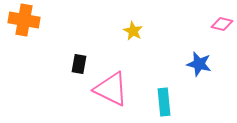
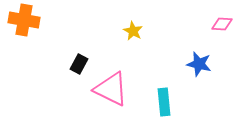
pink diamond: rotated 10 degrees counterclockwise
black rectangle: rotated 18 degrees clockwise
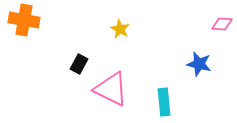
yellow star: moved 13 px left, 2 px up
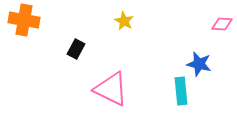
yellow star: moved 4 px right, 8 px up
black rectangle: moved 3 px left, 15 px up
cyan rectangle: moved 17 px right, 11 px up
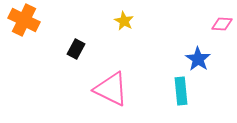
orange cross: rotated 16 degrees clockwise
blue star: moved 1 px left, 5 px up; rotated 20 degrees clockwise
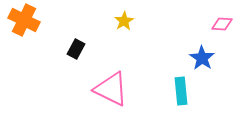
yellow star: rotated 12 degrees clockwise
blue star: moved 4 px right, 1 px up
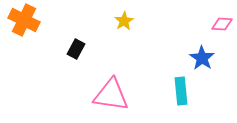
pink triangle: moved 6 px down; rotated 18 degrees counterclockwise
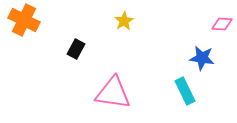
blue star: rotated 25 degrees counterclockwise
cyan rectangle: moved 4 px right; rotated 20 degrees counterclockwise
pink triangle: moved 2 px right, 2 px up
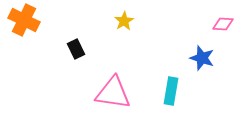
pink diamond: moved 1 px right
black rectangle: rotated 54 degrees counterclockwise
blue star: rotated 10 degrees clockwise
cyan rectangle: moved 14 px left; rotated 36 degrees clockwise
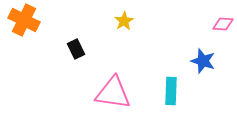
blue star: moved 1 px right, 3 px down
cyan rectangle: rotated 8 degrees counterclockwise
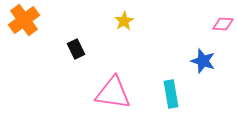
orange cross: rotated 28 degrees clockwise
cyan rectangle: moved 3 px down; rotated 12 degrees counterclockwise
